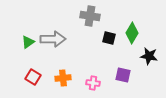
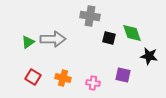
green diamond: rotated 50 degrees counterclockwise
orange cross: rotated 21 degrees clockwise
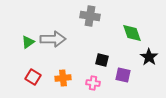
black square: moved 7 px left, 22 px down
black star: moved 1 px down; rotated 24 degrees clockwise
orange cross: rotated 21 degrees counterclockwise
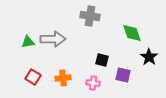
green triangle: rotated 24 degrees clockwise
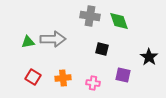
green diamond: moved 13 px left, 12 px up
black square: moved 11 px up
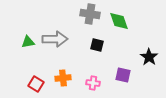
gray cross: moved 2 px up
gray arrow: moved 2 px right
black square: moved 5 px left, 4 px up
red square: moved 3 px right, 7 px down
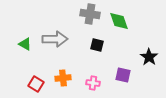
green triangle: moved 3 px left, 2 px down; rotated 40 degrees clockwise
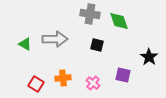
pink cross: rotated 32 degrees clockwise
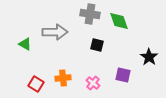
gray arrow: moved 7 px up
